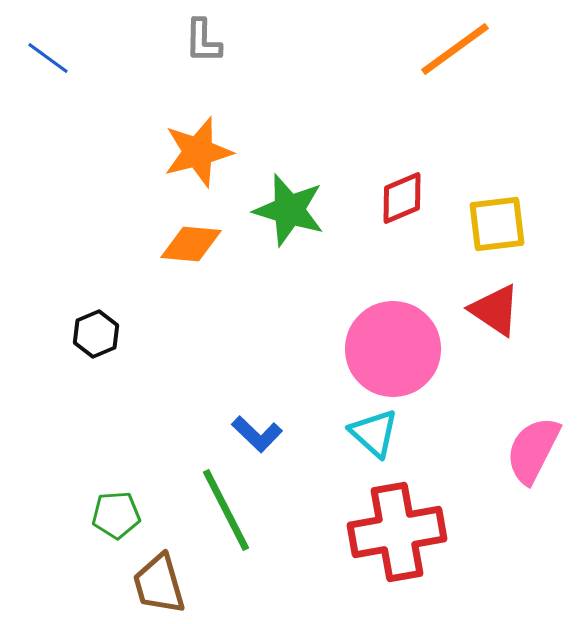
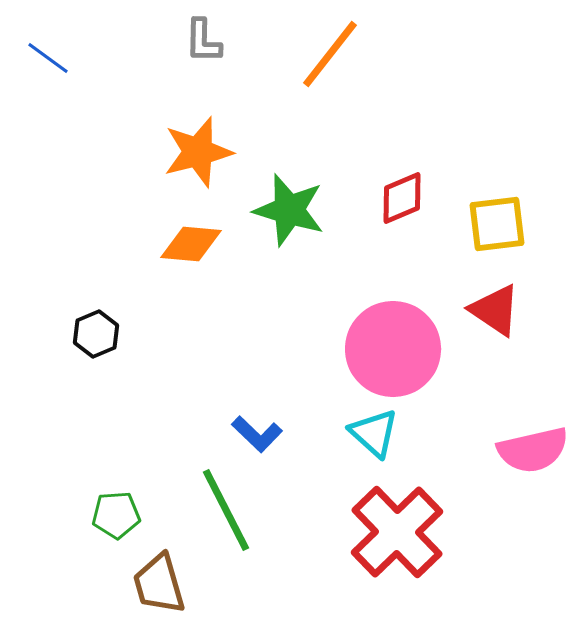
orange line: moved 125 px left, 5 px down; rotated 16 degrees counterclockwise
pink semicircle: rotated 130 degrees counterclockwise
red cross: rotated 34 degrees counterclockwise
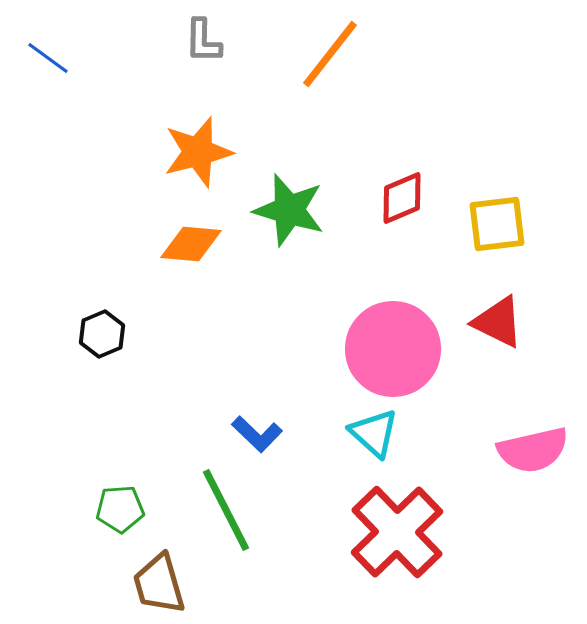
red triangle: moved 3 px right, 12 px down; rotated 8 degrees counterclockwise
black hexagon: moved 6 px right
green pentagon: moved 4 px right, 6 px up
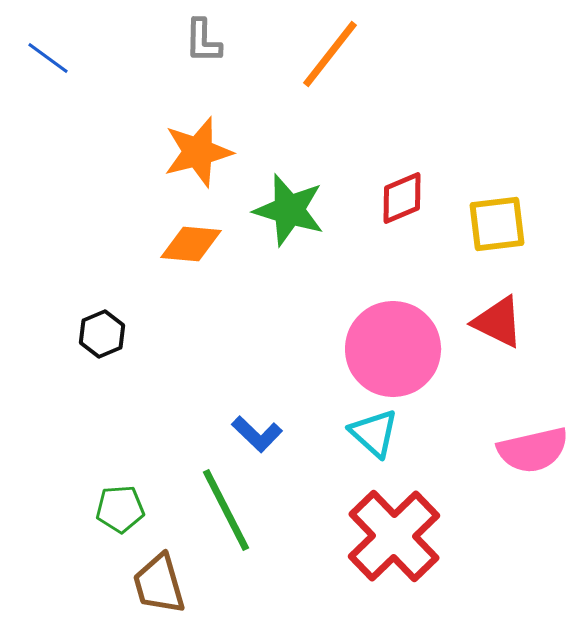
red cross: moved 3 px left, 4 px down
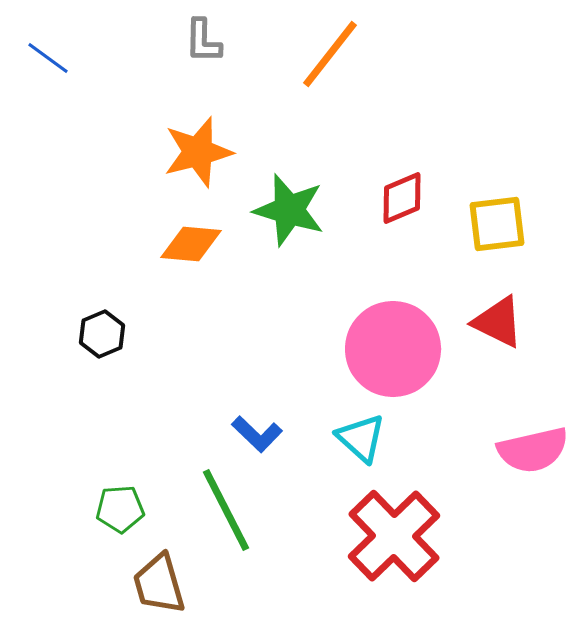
cyan triangle: moved 13 px left, 5 px down
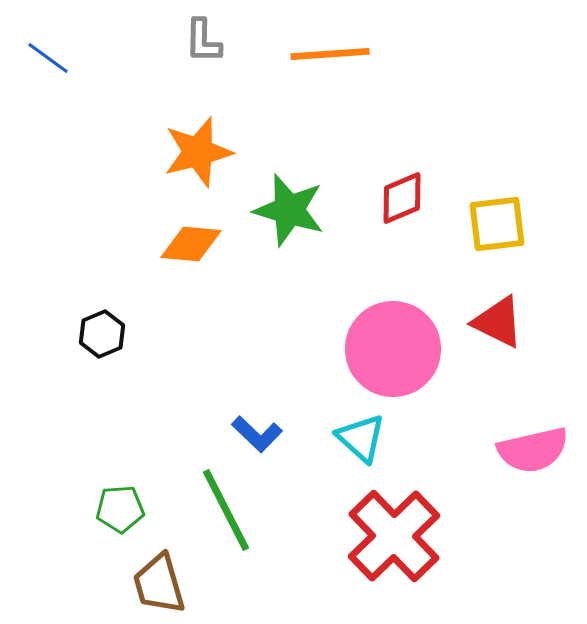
orange line: rotated 48 degrees clockwise
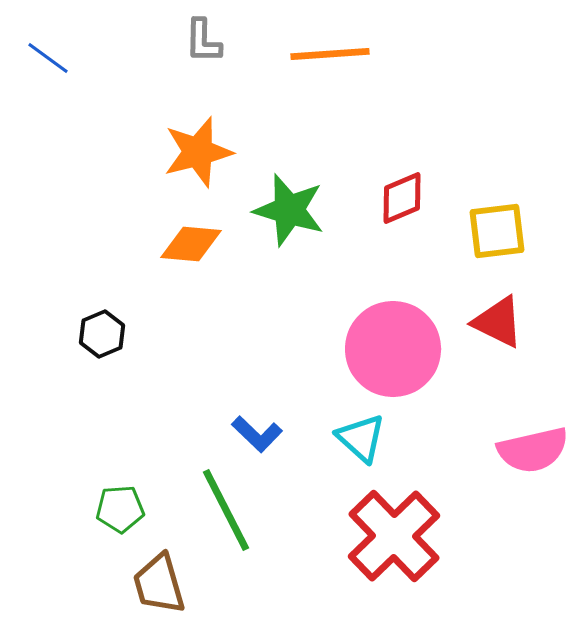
yellow square: moved 7 px down
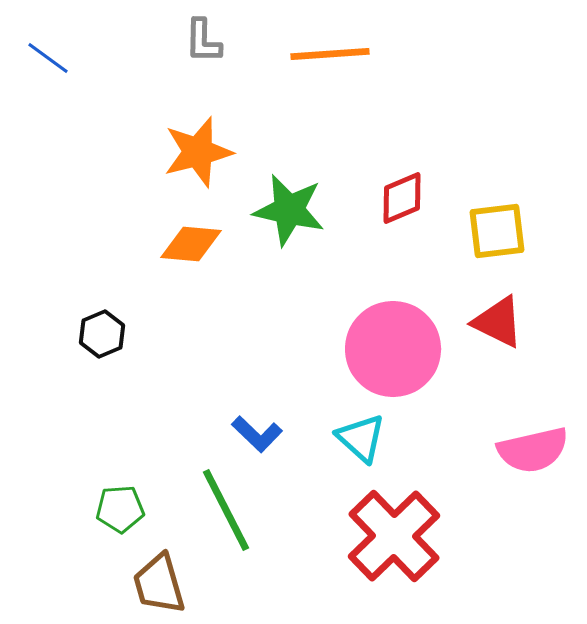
green star: rotated 4 degrees counterclockwise
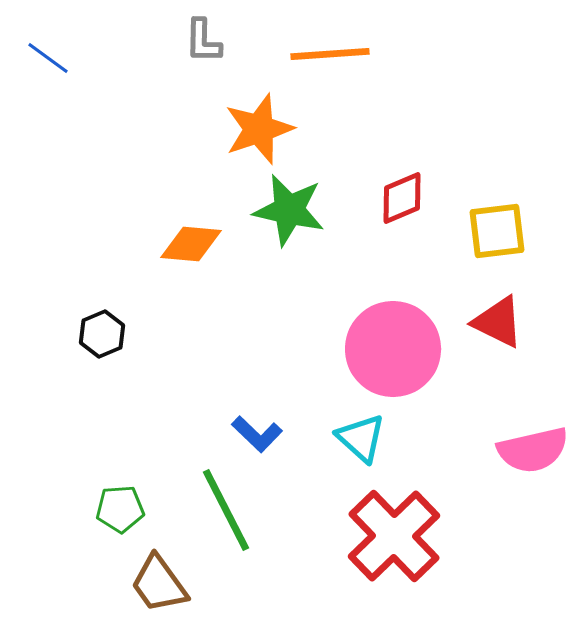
orange star: moved 61 px right, 23 px up; rotated 4 degrees counterclockwise
brown trapezoid: rotated 20 degrees counterclockwise
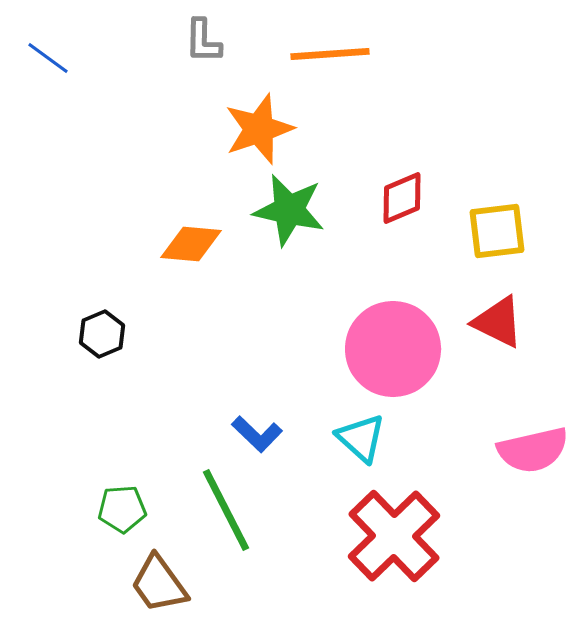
green pentagon: moved 2 px right
